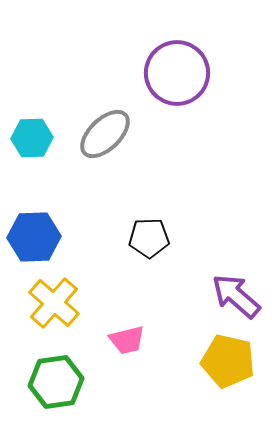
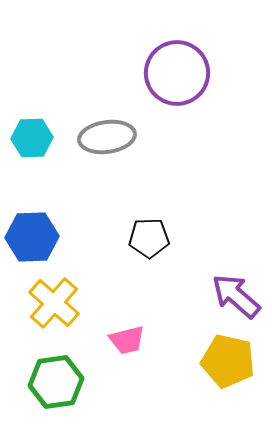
gray ellipse: moved 2 px right, 3 px down; rotated 36 degrees clockwise
blue hexagon: moved 2 px left
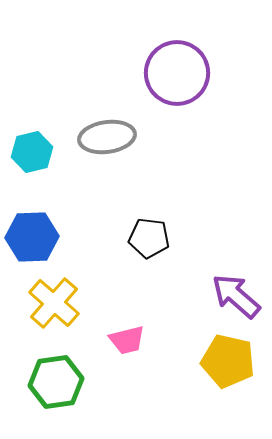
cyan hexagon: moved 14 px down; rotated 12 degrees counterclockwise
black pentagon: rotated 9 degrees clockwise
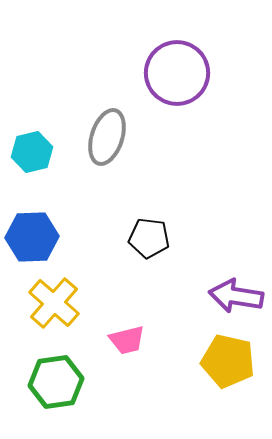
gray ellipse: rotated 64 degrees counterclockwise
purple arrow: rotated 32 degrees counterclockwise
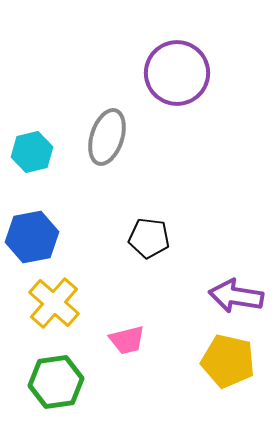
blue hexagon: rotated 9 degrees counterclockwise
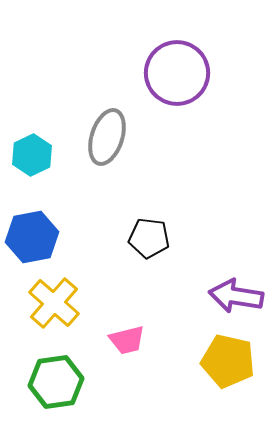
cyan hexagon: moved 3 px down; rotated 12 degrees counterclockwise
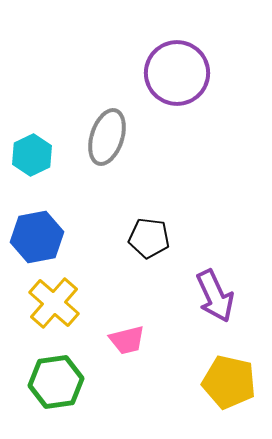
blue hexagon: moved 5 px right
purple arrow: moved 21 px left; rotated 124 degrees counterclockwise
yellow pentagon: moved 1 px right, 21 px down
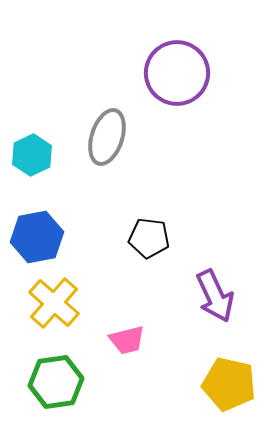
yellow pentagon: moved 2 px down
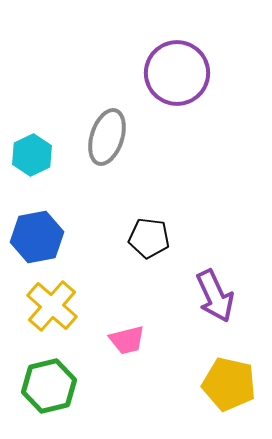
yellow cross: moved 2 px left, 3 px down
green hexagon: moved 7 px left, 4 px down; rotated 6 degrees counterclockwise
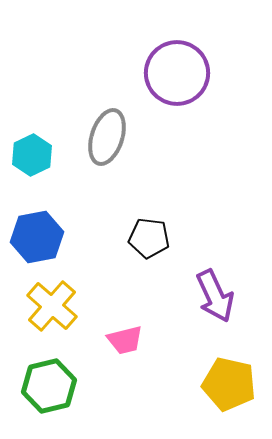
pink trapezoid: moved 2 px left
